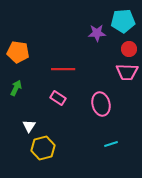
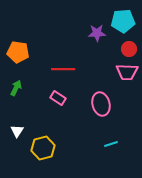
white triangle: moved 12 px left, 5 px down
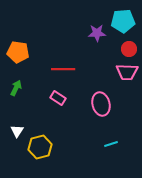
yellow hexagon: moved 3 px left, 1 px up
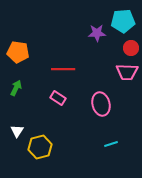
red circle: moved 2 px right, 1 px up
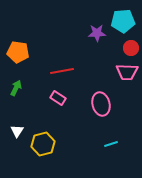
red line: moved 1 px left, 2 px down; rotated 10 degrees counterclockwise
yellow hexagon: moved 3 px right, 3 px up
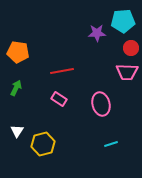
pink rectangle: moved 1 px right, 1 px down
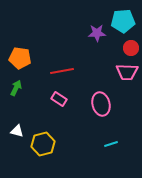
orange pentagon: moved 2 px right, 6 px down
white triangle: rotated 48 degrees counterclockwise
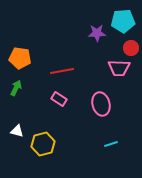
pink trapezoid: moved 8 px left, 4 px up
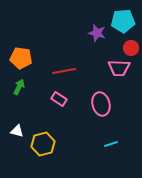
purple star: rotated 18 degrees clockwise
orange pentagon: moved 1 px right
red line: moved 2 px right
green arrow: moved 3 px right, 1 px up
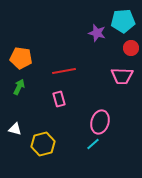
pink trapezoid: moved 3 px right, 8 px down
pink rectangle: rotated 42 degrees clockwise
pink ellipse: moved 1 px left, 18 px down; rotated 30 degrees clockwise
white triangle: moved 2 px left, 2 px up
cyan line: moved 18 px left; rotated 24 degrees counterclockwise
